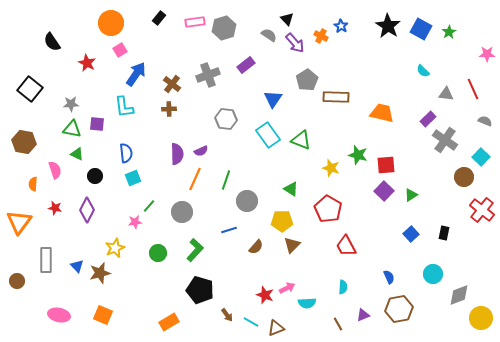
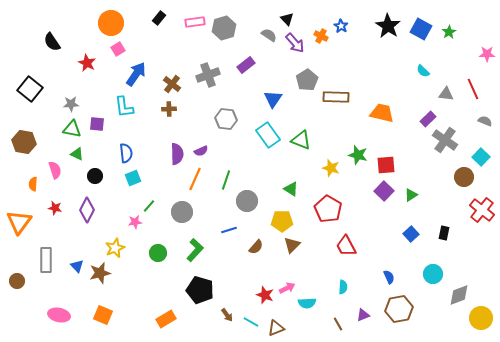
pink square at (120, 50): moved 2 px left, 1 px up
orange rectangle at (169, 322): moved 3 px left, 3 px up
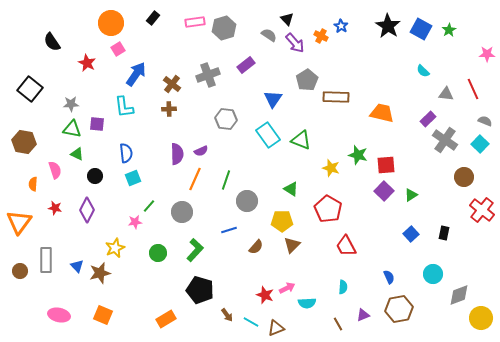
black rectangle at (159, 18): moved 6 px left
green star at (449, 32): moved 2 px up
cyan square at (481, 157): moved 1 px left, 13 px up
brown circle at (17, 281): moved 3 px right, 10 px up
